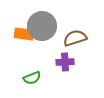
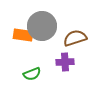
orange rectangle: moved 1 px left, 1 px down
green semicircle: moved 4 px up
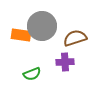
orange rectangle: moved 2 px left
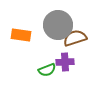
gray circle: moved 16 px right, 1 px up
green semicircle: moved 15 px right, 4 px up
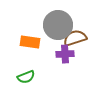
orange rectangle: moved 9 px right, 7 px down
purple cross: moved 8 px up
green semicircle: moved 21 px left, 7 px down
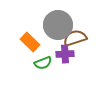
orange rectangle: rotated 36 degrees clockwise
green semicircle: moved 17 px right, 14 px up
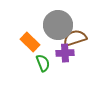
purple cross: moved 1 px up
green semicircle: rotated 90 degrees counterclockwise
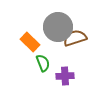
gray circle: moved 2 px down
purple cross: moved 23 px down
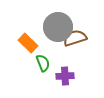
orange rectangle: moved 2 px left, 1 px down
